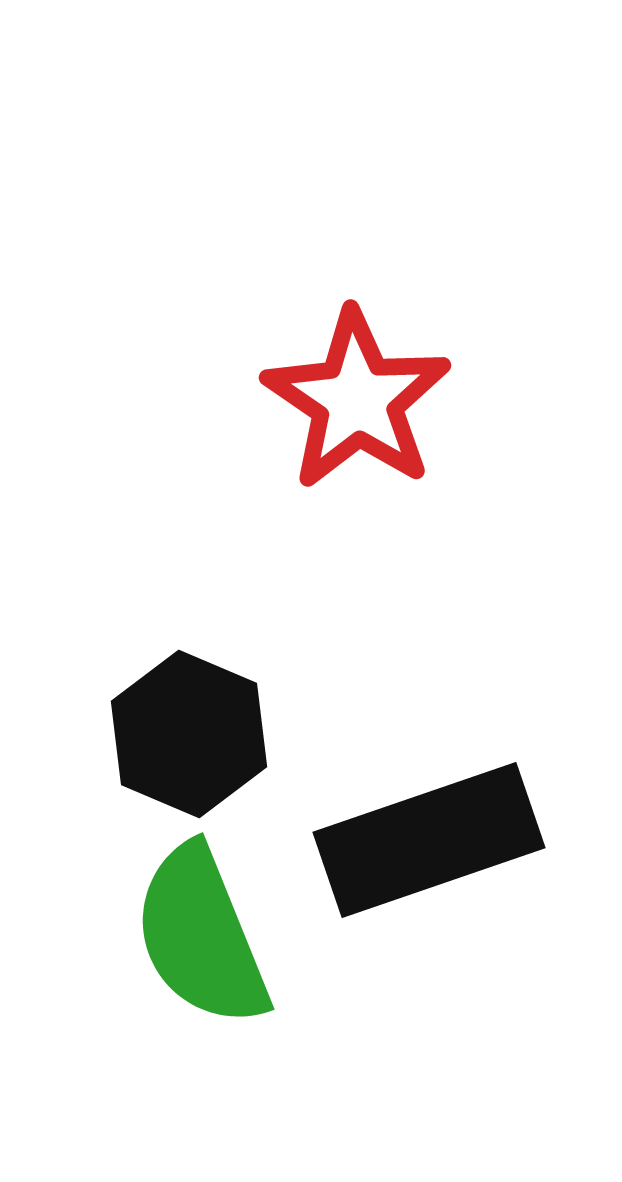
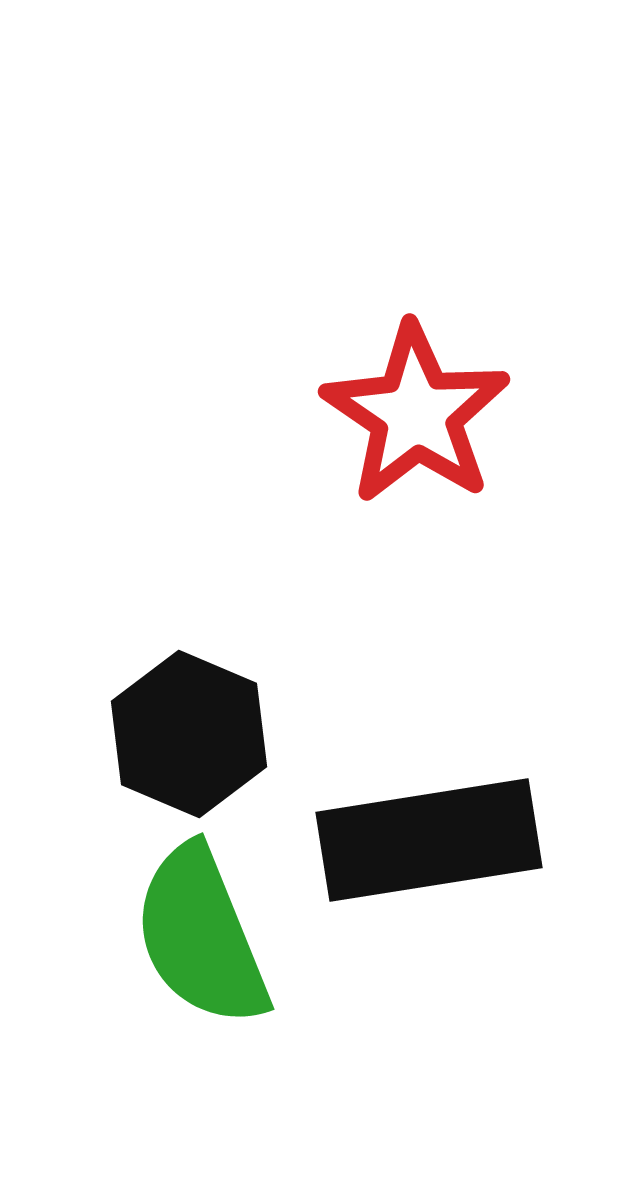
red star: moved 59 px right, 14 px down
black rectangle: rotated 10 degrees clockwise
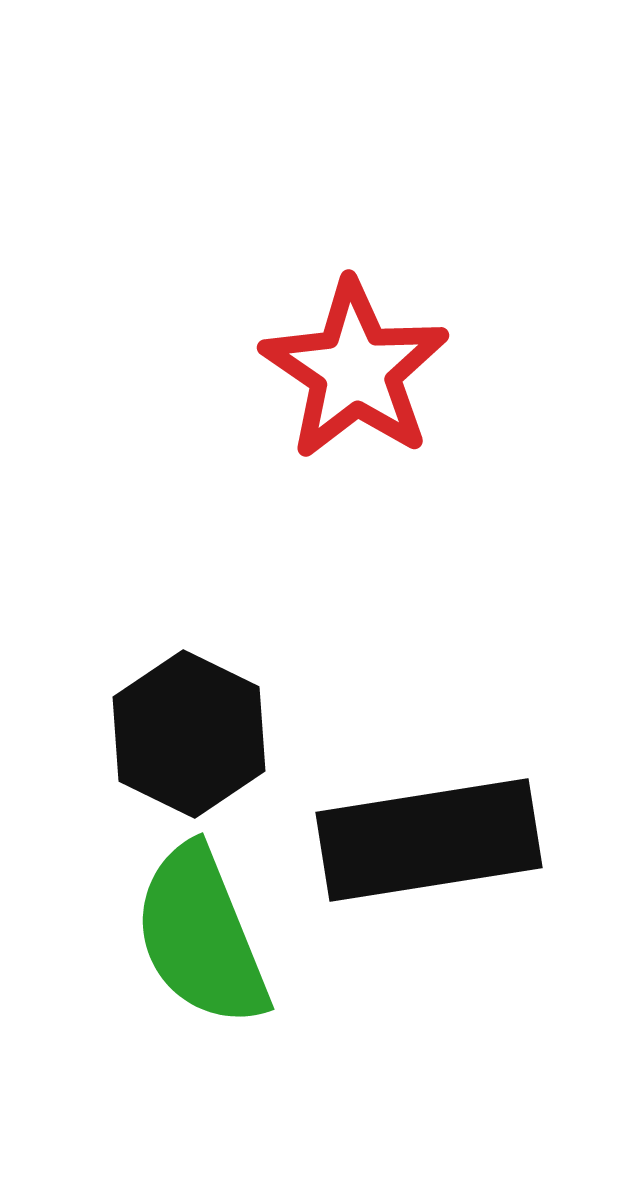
red star: moved 61 px left, 44 px up
black hexagon: rotated 3 degrees clockwise
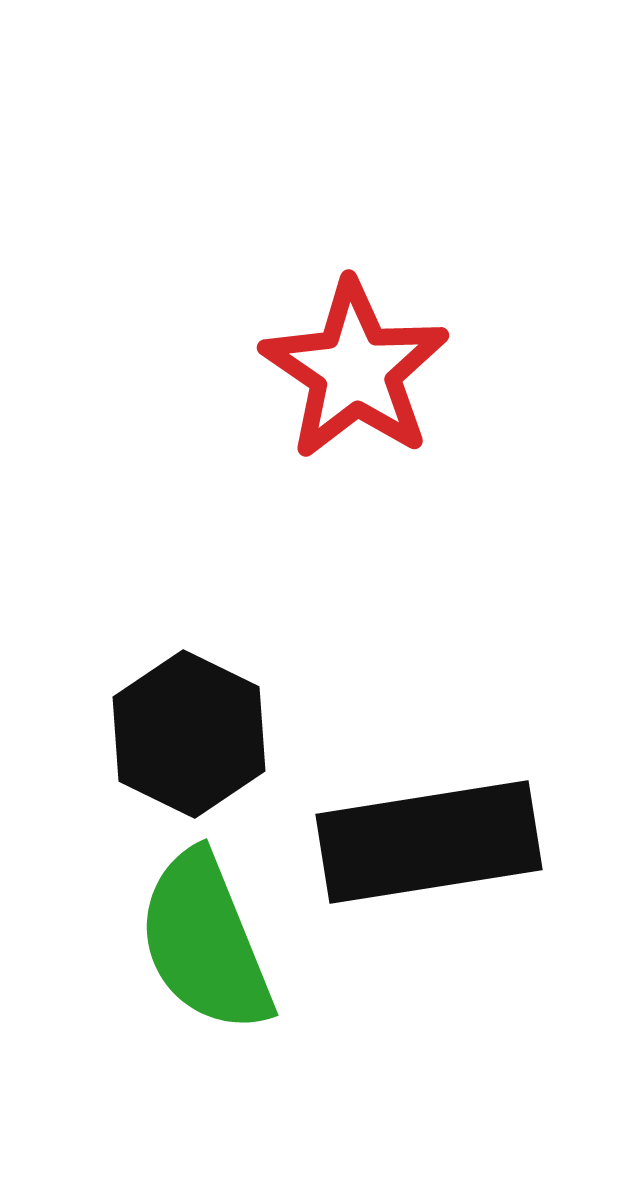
black rectangle: moved 2 px down
green semicircle: moved 4 px right, 6 px down
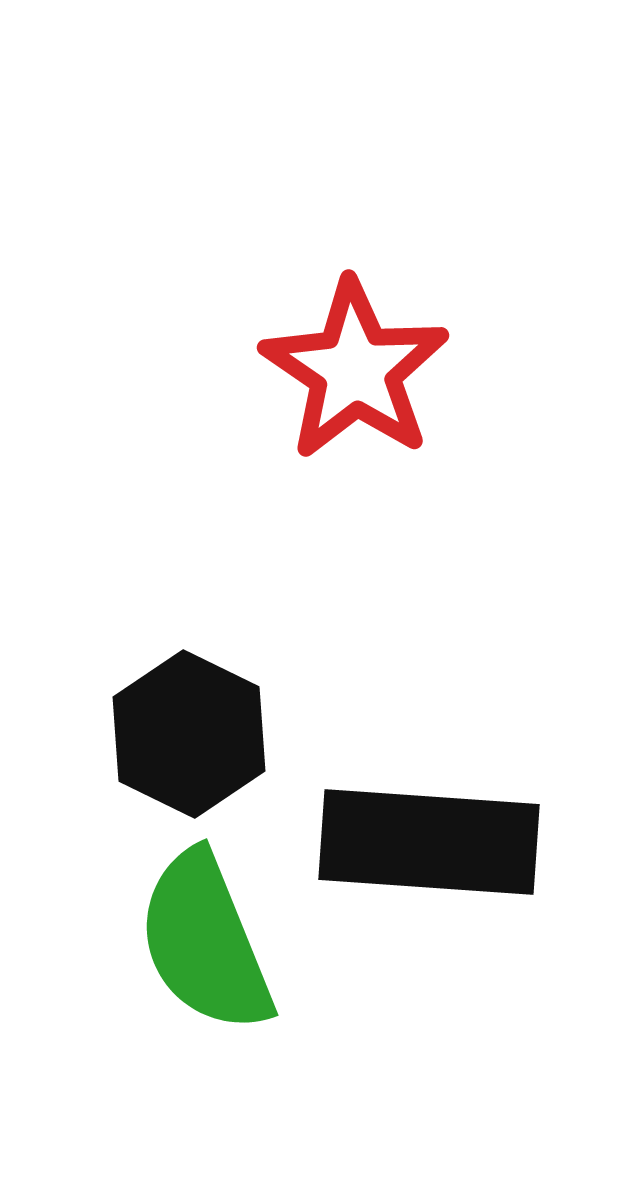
black rectangle: rotated 13 degrees clockwise
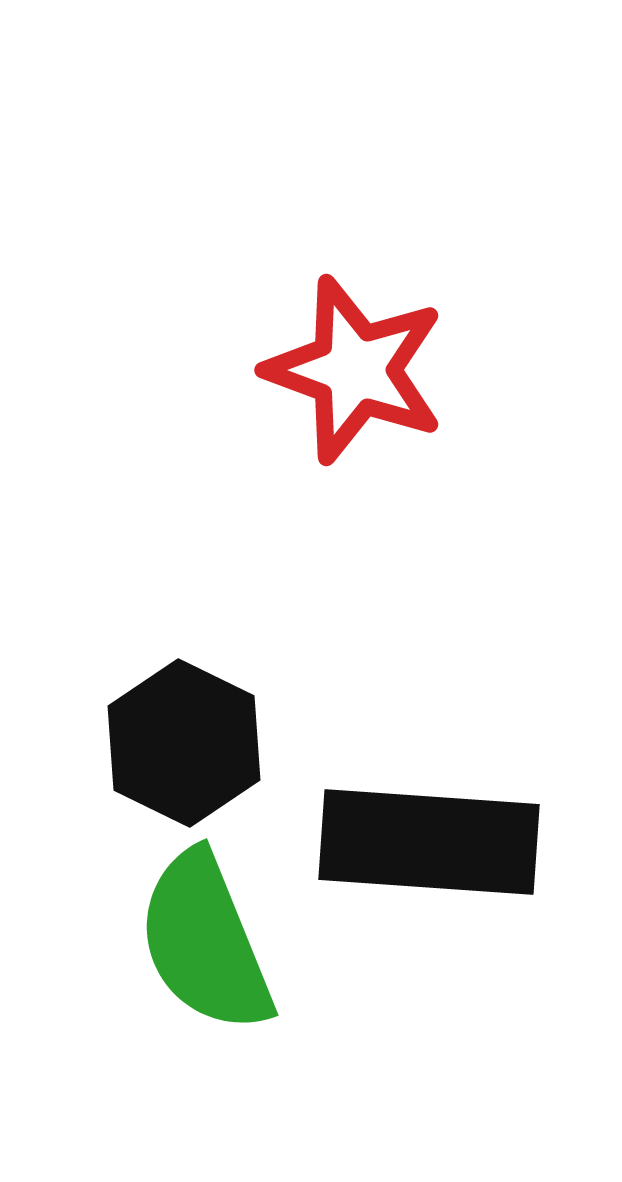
red star: rotated 14 degrees counterclockwise
black hexagon: moved 5 px left, 9 px down
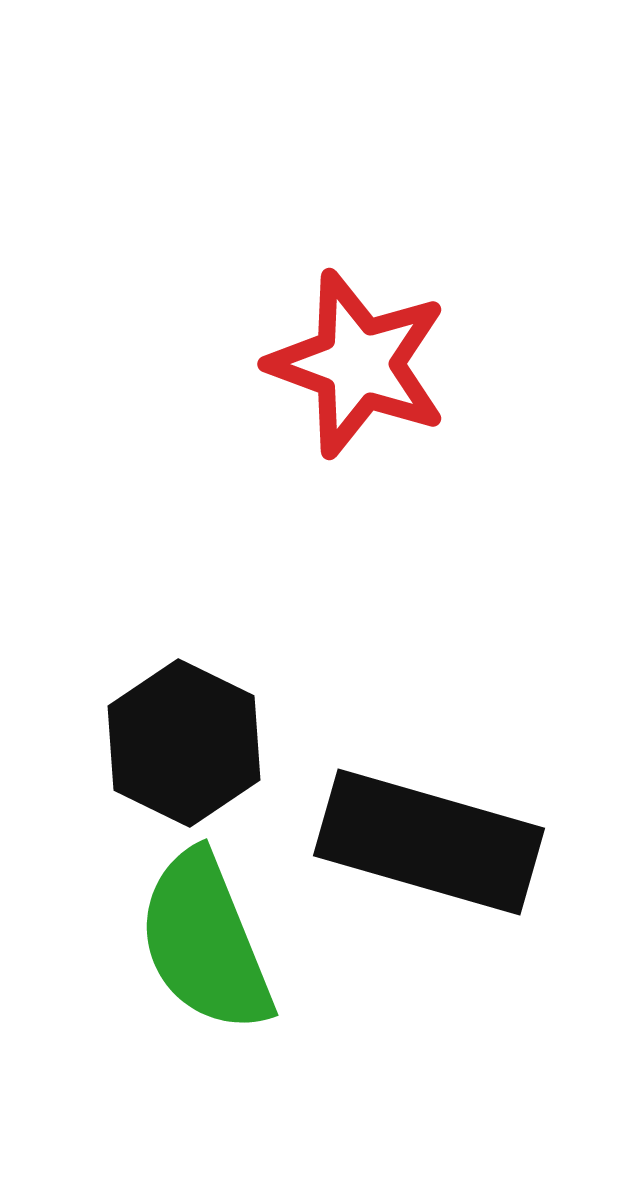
red star: moved 3 px right, 6 px up
black rectangle: rotated 12 degrees clockwise
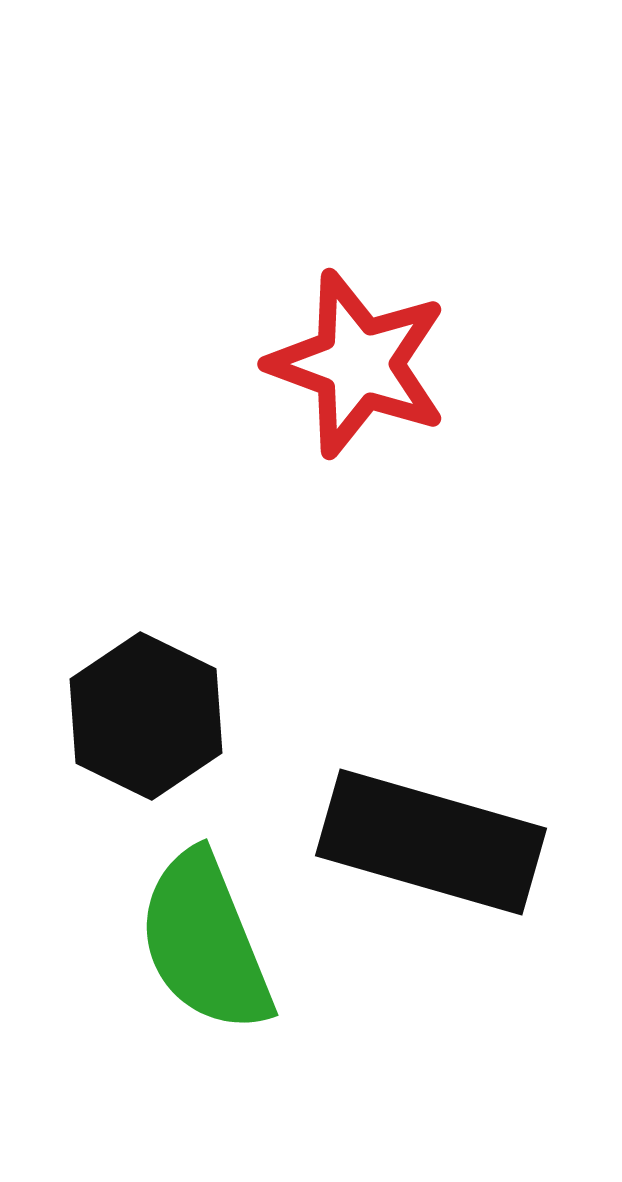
black hexagon: moved 38 px left, 27 px up
black rectangle: moved 2 px right
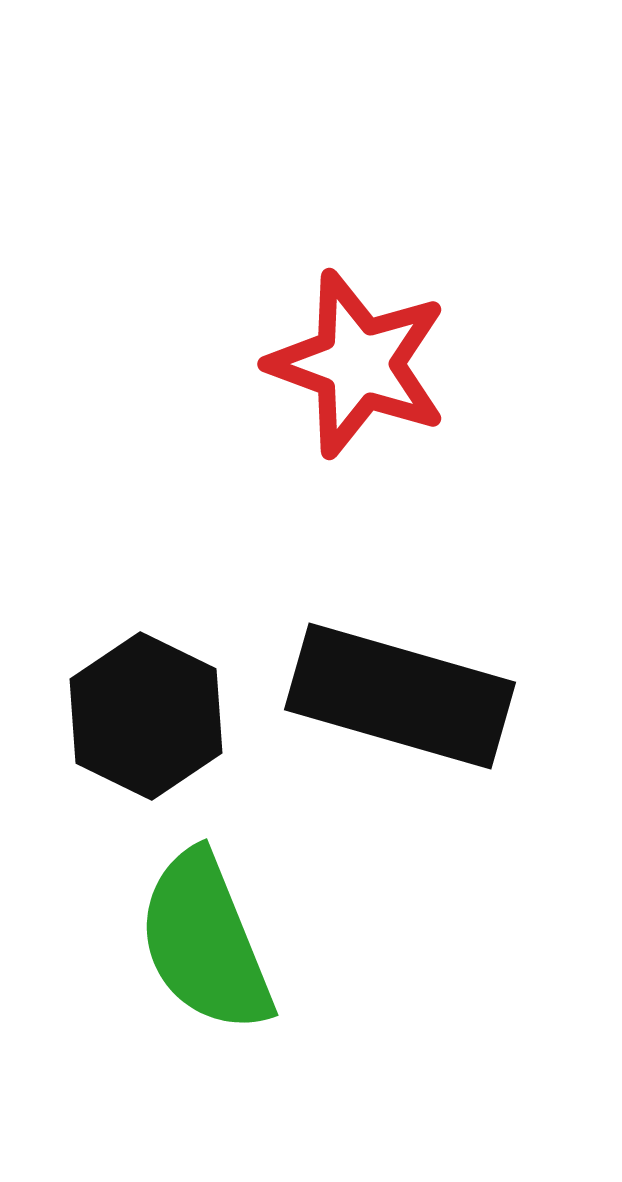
black rectangle: moved 31 px left, 146 px up
